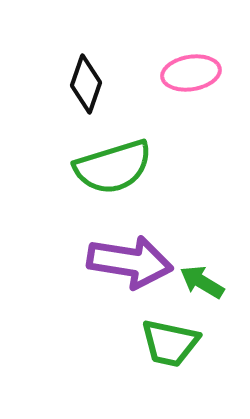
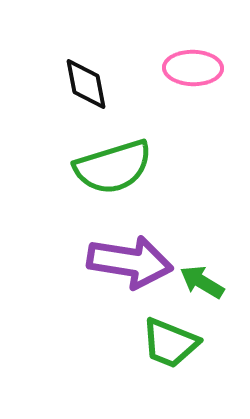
pink ellipse: moved 2 px right, 5 px up; rotated 10 degrees clockwise
black diamond: rotated 30 degrees counterclockwise
green trapezoid: rotated 10 degrees clockwise
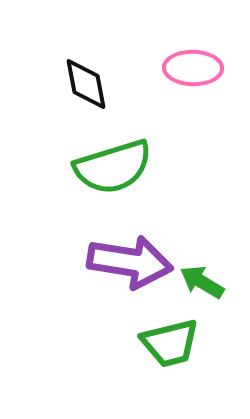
green trapezoid: rotated 36 degrees counterclockwise
